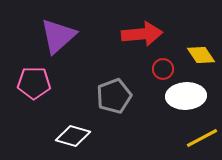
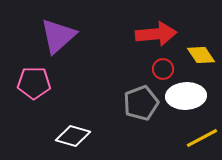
red arrow: moved 14 px right
gray pentagon: moved 27 px right, 7 px down
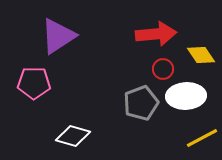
purple triangle: rotated 9 degrees clockwise
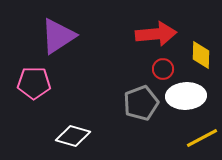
yellow diamond: rotated 36 degrees clockwise
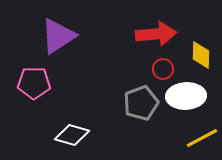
white diamond: moved 1 px left, 1 px up
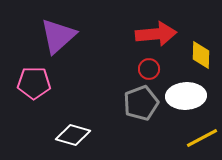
purple triangle: rotated 9 degrees counterclockwise
red circle: moved 14 px left
white diamond: moved 1 px right
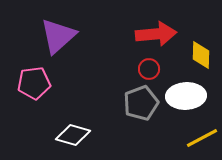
pink pentagon: rotated 8 degrees counterclockwise
